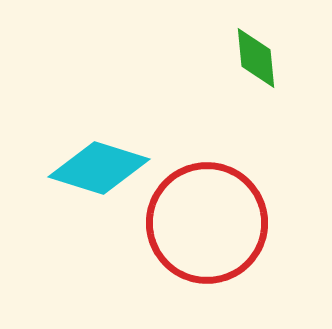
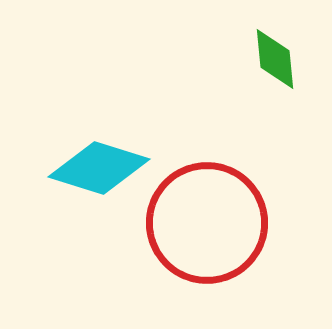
green diamond: moved 19 px right, 1 px down
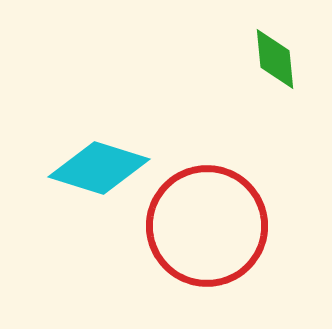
red circle: moved 3 px down
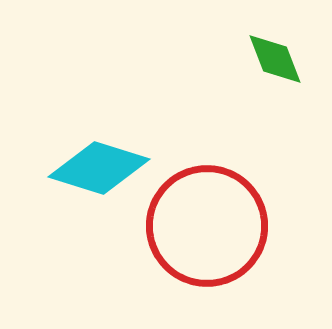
green diamond: rotated 16 degrees counterclockwise
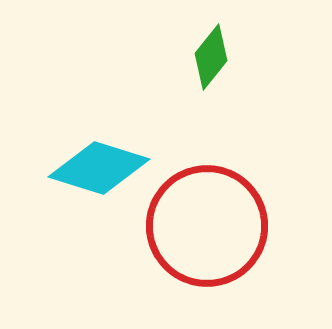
green diamond: moved 64 px left, 2 px up; rotated 60 degrees clockwise
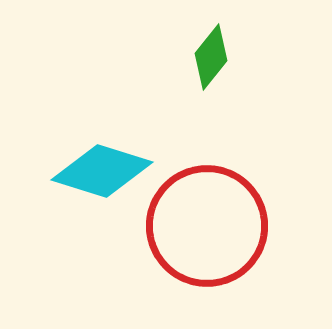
cyan diamond: moved 3 px right, 3 px down
